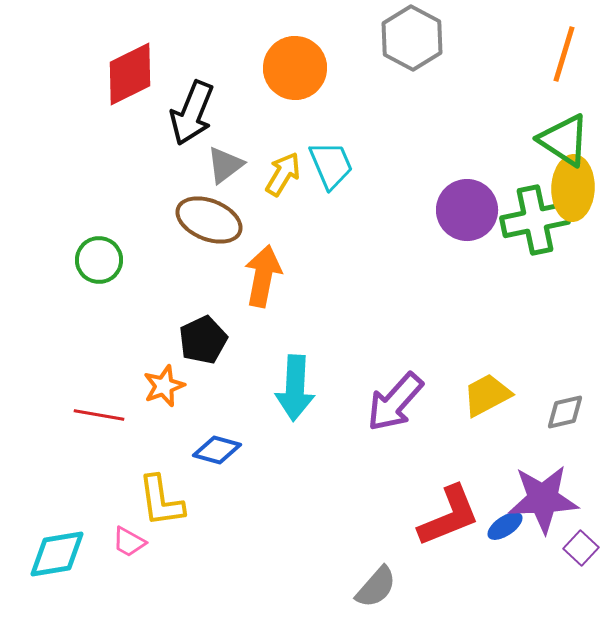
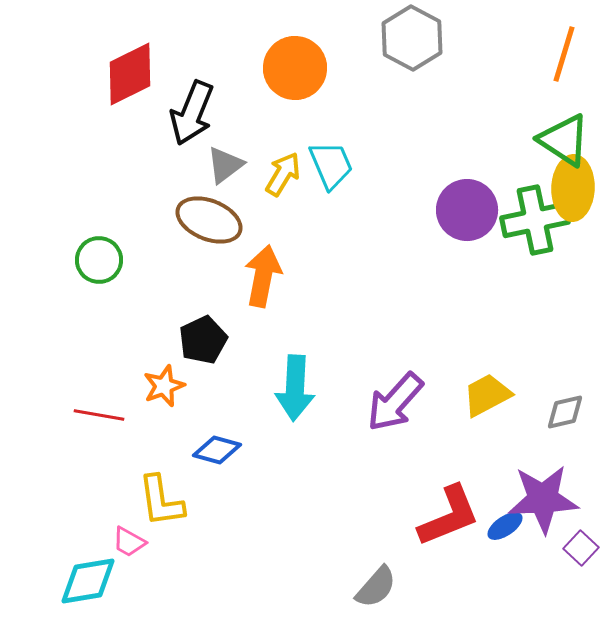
cyan diamond: moved 31 px right, 27 px down
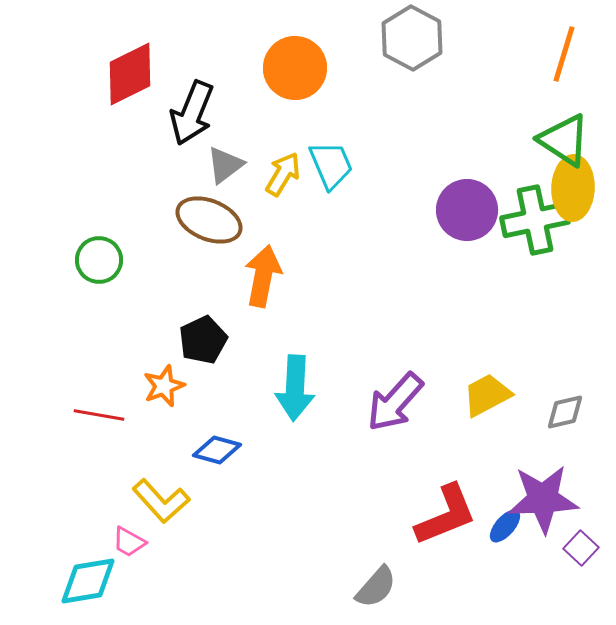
yellow L-shape: rotated 34 degrees counterclockwise
red L-shape: moved 3 px left, 1 px up
blue ellipse: rotated 15 degrees counterclockwise
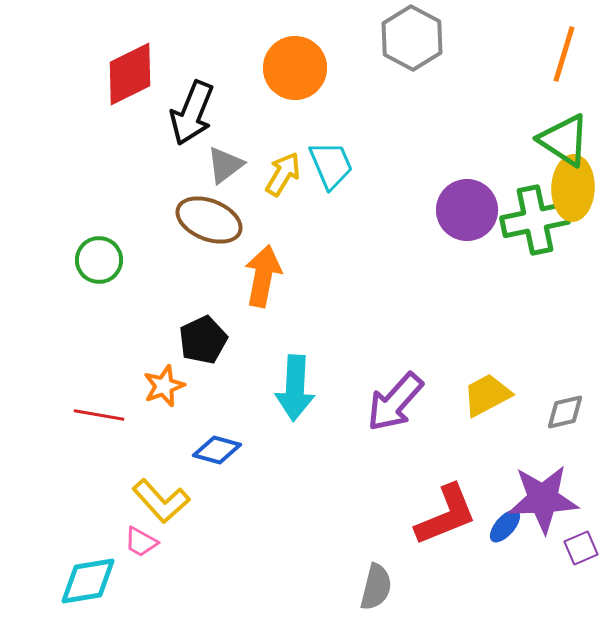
pink trapezoid: moved 12 px right
purple square: rotated 24 degrees clockwise
gray semicircle: rotated 27 degrees counterclockwise
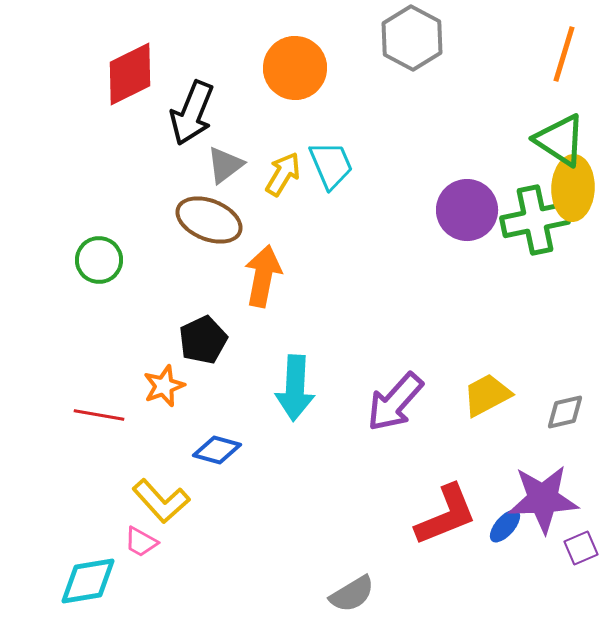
green triangle: moved 4 px left
gray semicircle: moved 24 px left, 7 px down; rotated 45 degrees clockwise
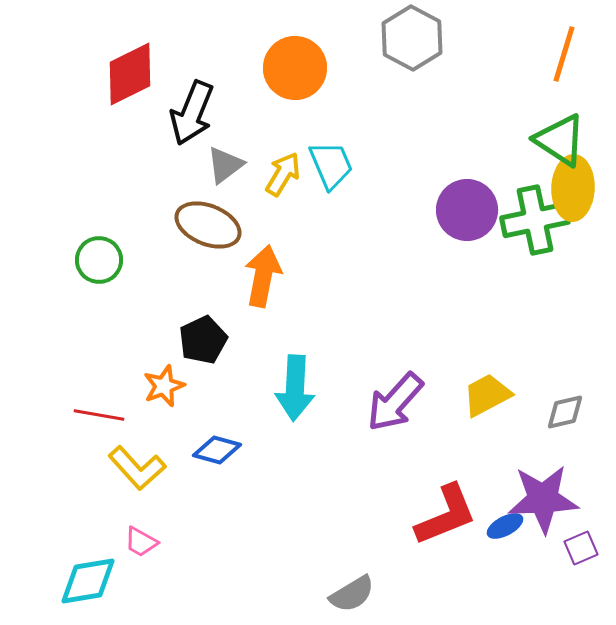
brown ellipse: moved 1 px left, 5 px down
yellow L-shape: moved 24 px left, 33 px up
blue ellipse: rotated 21 degrees clockwise
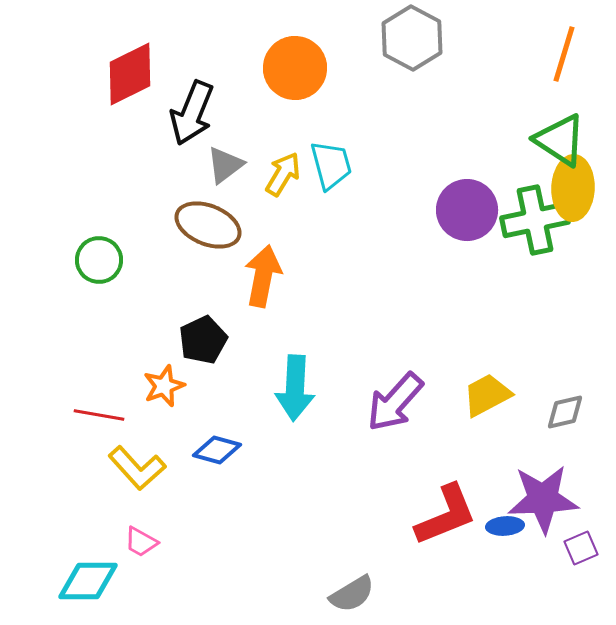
cyan trapezoid: rotated 8 degrees clockwise
blue ellipse: rotated 24 degrees clockwise
cyan diamond: rotated 10 degrees clockwise
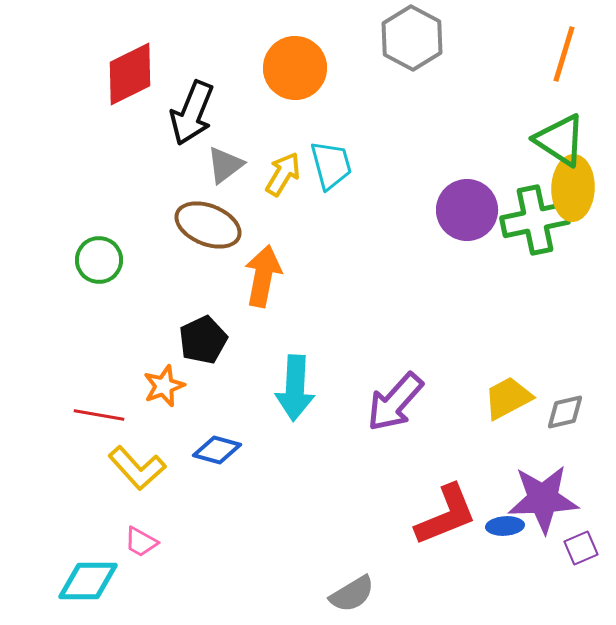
yellow trapezoid: moved 21 px right, 3 px down
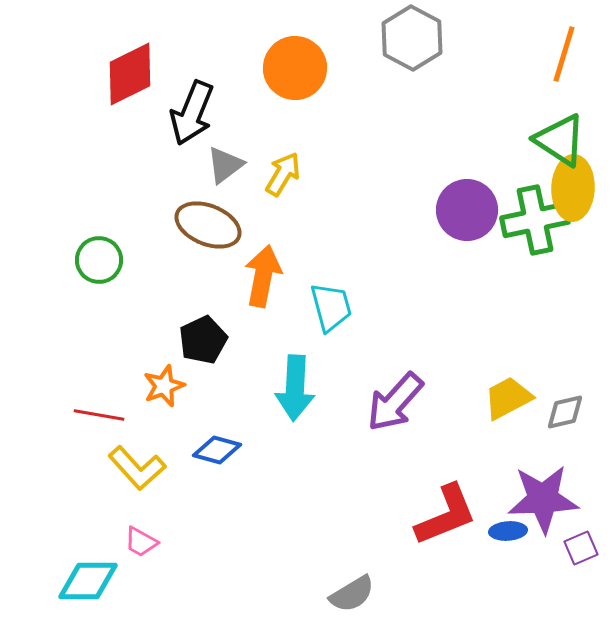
cyan trapezoid: moved 142 px down
blue ellipse: moved 3 px right, 5 px down
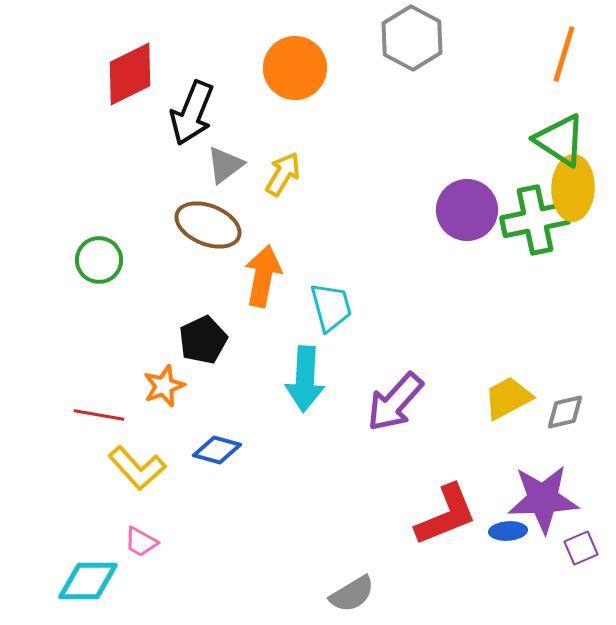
cyan arrow: moved 10 px right, 9 px up
